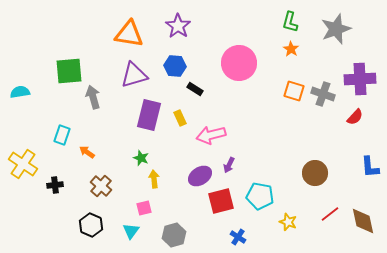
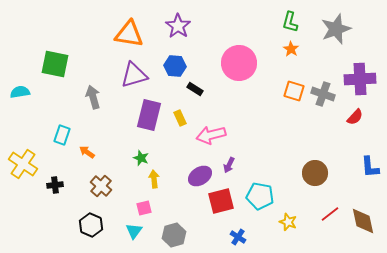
green square: moved 14 px left, 7 px up; rotated 16 degrees clockwise
cyan triangle: moved 3 px right
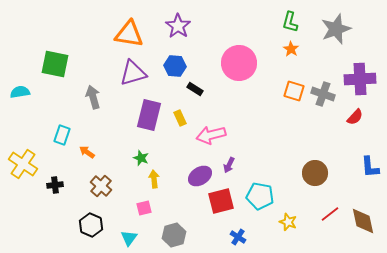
purple triangle: moved 1 px left, 2 px up
cyan triangle: moved 5 px left, 7 px down
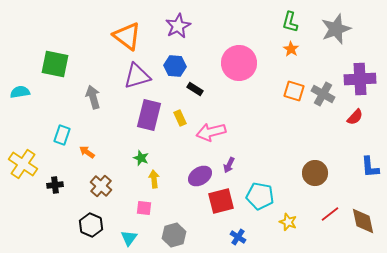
purple star: rotated 10 degrees clockwise
orange triangle: moved 2 px left, 2 px down; rotated 28 degrees clockwise
purple triangle: moved 4 px right, 3 px down
gray cross: rotated 10 degrees clockwise
pink arrow: moved 3 px up
pink square: rotated 21 degrees clockwise
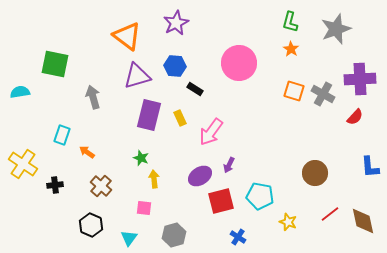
purple star: moved 2 px left, 3 px up
pink arrow: rotated 40 degrees counterclockwise
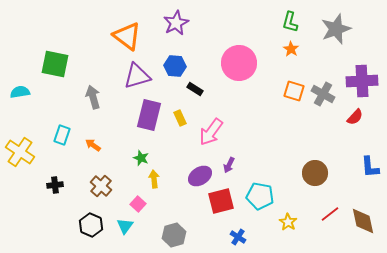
purple cross: moved 2 px right, 2 px down
orange arrow: moved 6 px right, 7 px up
yellow cross: moved 3 px left, 12 px up
pink square: moved 6 px left, 4 px up; rotated 35 degrees clockwise
yellow star: rotated 12 degrees clockwise
cyan triangle: moved 4 px left, 12 px up
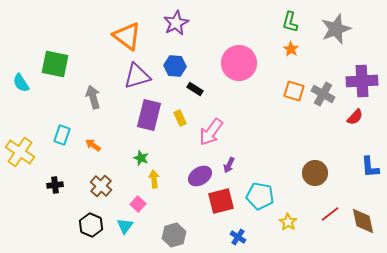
cyan semicircle: moved 1 px right, 9 px up; rotated 114 degrees counterclockwise
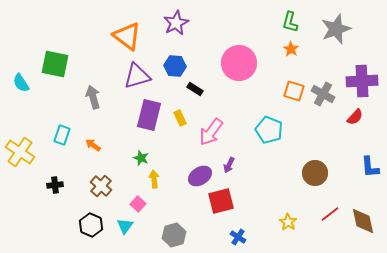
cyan pentagon: moved 9 px right, 66 px up; rotated 12 degrees clockwise
